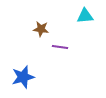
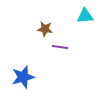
brown star: moved 4 px right
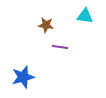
cyan triangle: rotated 12 degrees clockwise
brown star: moved 1 px right, 4 px up
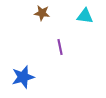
brown star: moved 4 px left, 12 px up
purple line: rotated 70 degrees clockwise
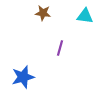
brown star: moved 1 px right
purple line: moved 1 px down; rotated 28 degrees clockwise
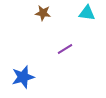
cyan triangle: moved 2 px right, 3 px up
purple line: moved 5 px right, 1 px down; rotated 42 degrees clockwise
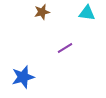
brown star: moved 1 px left, 1 px up; rotated 21 degrees counterclockwise
purple line: moved 1 px up
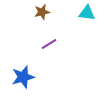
purple line: moved 16 px left, 4 px up
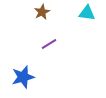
brown star: rotated 14 degrees counterclockwise
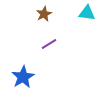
brown star: moved 2 px right, 2 px down
blue star: rotated 15 degrees counterclockwise
